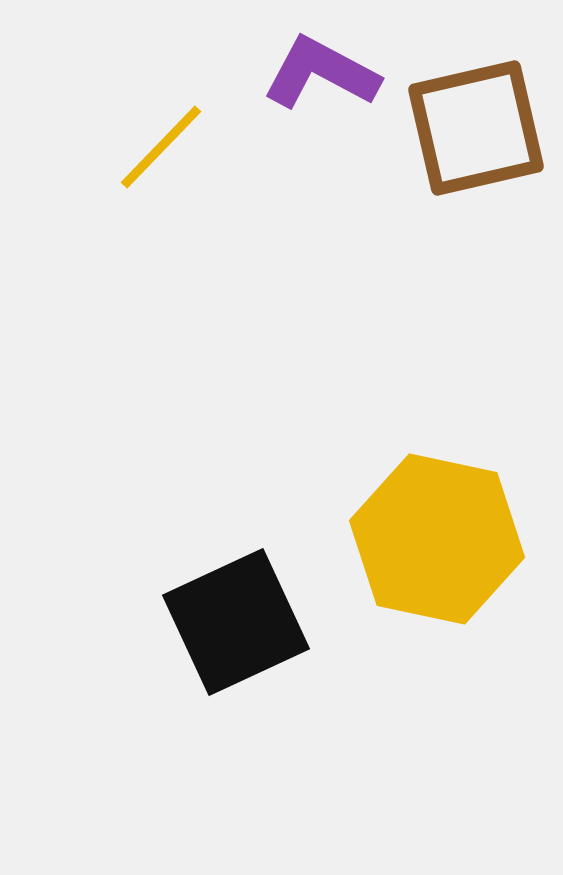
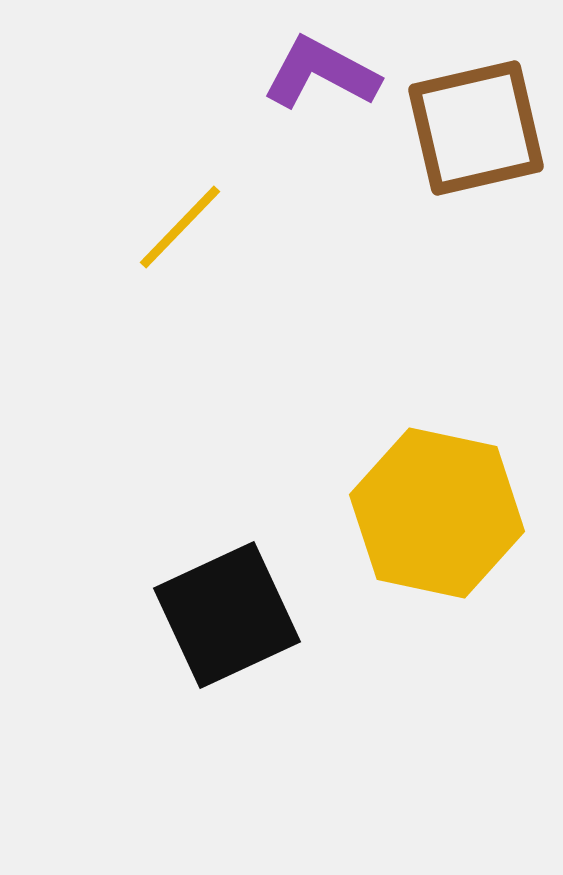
yellow line: moved 19 px right, 80 px down
yellow hexagon: moved 26 px up
black square: moved 9 px left, 7 px up
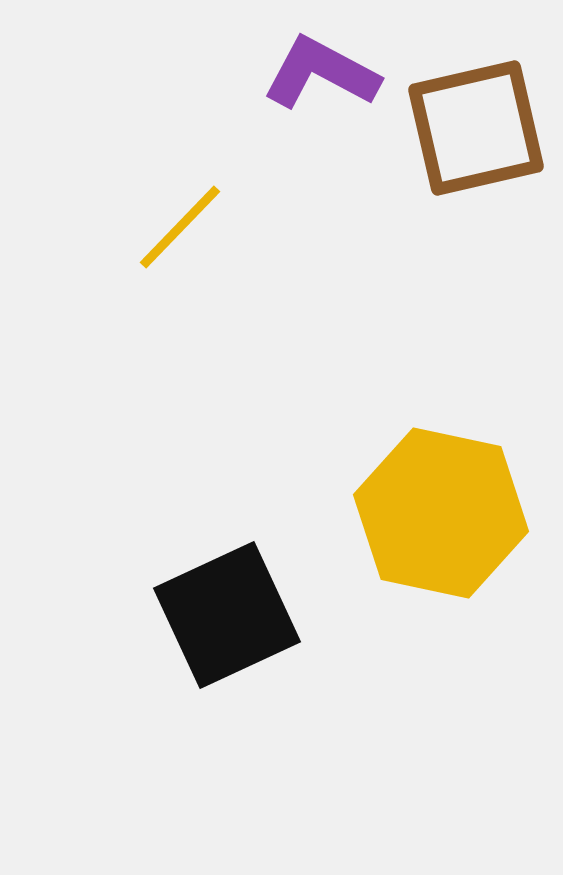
yellow hexagon: moved 4 px right
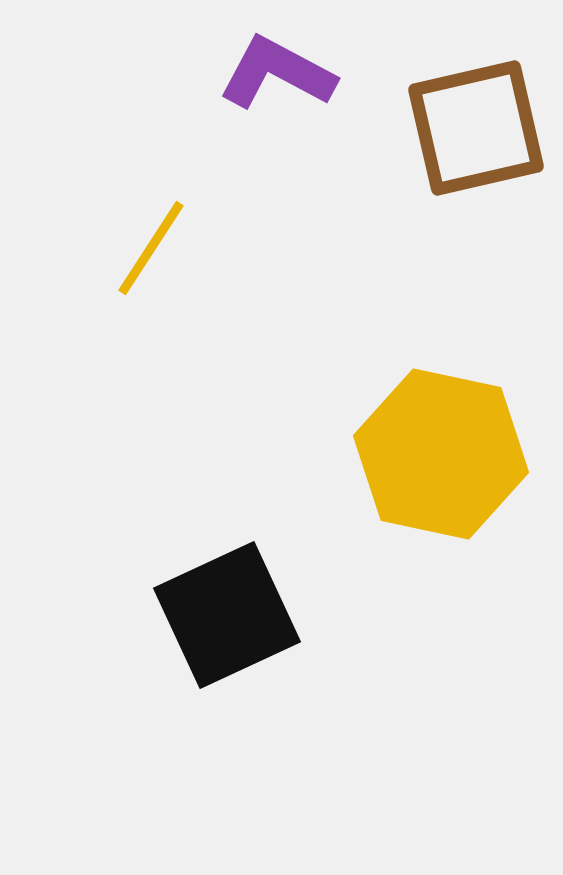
purple L-shape: moved 44 px left
yellow line: moved 29 px left, 21 px down; rotated 11 degrees counterclockwise
yellow hexagon: moved 59 px up
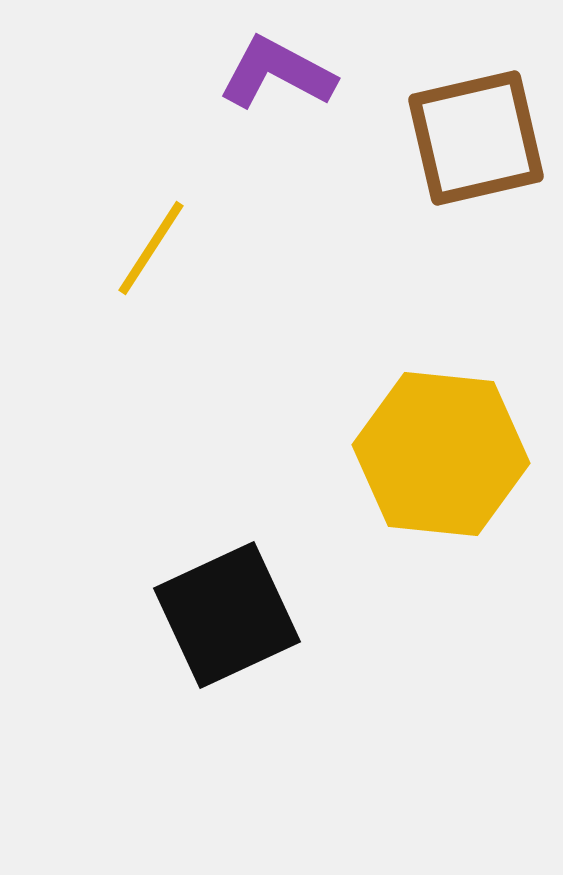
brown square: moved 10 px down
yellow hexagon: rotated 6 degrees counterclockwise
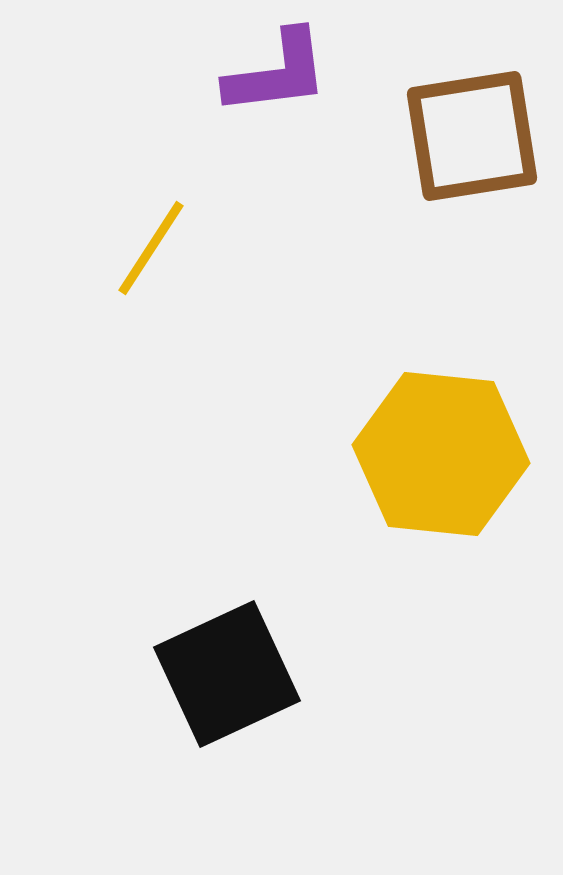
purple L-shape: rotated 145 degrees clockwise
brown square: moved 4 px left, 2 px up; rotated 4 degrees clockwise
black square: moved 59 px down
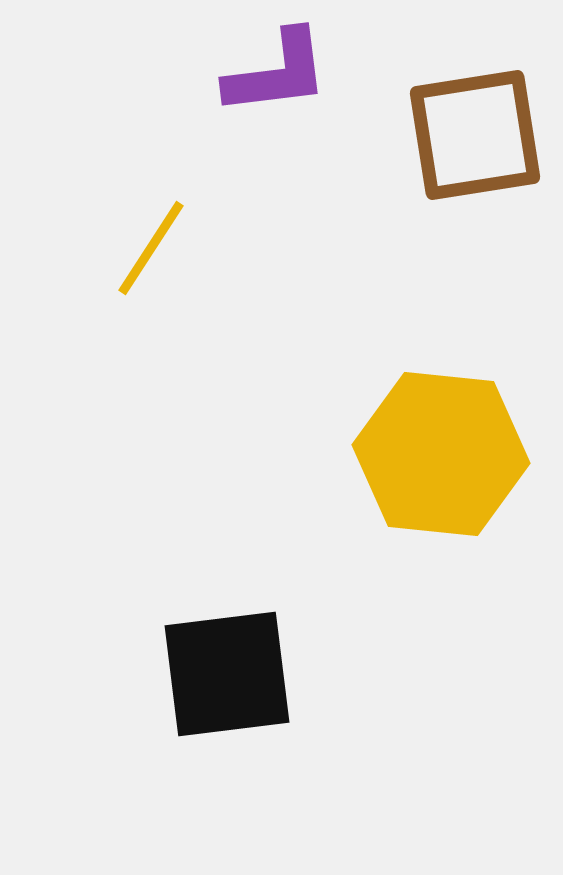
brown square: moved 3 px right, 1 px up
black square: rotated 18 degrees clockwise
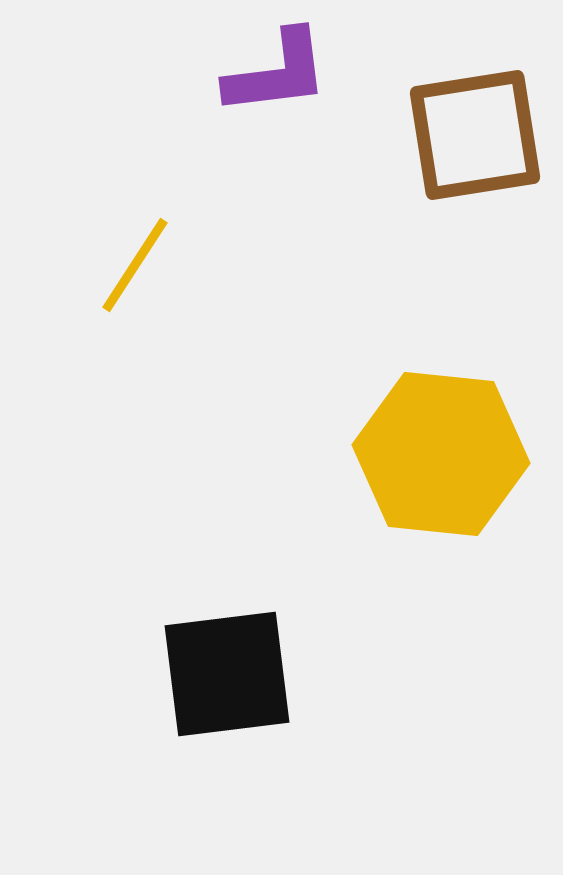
yellow line: moved 16 px left, 17 px down
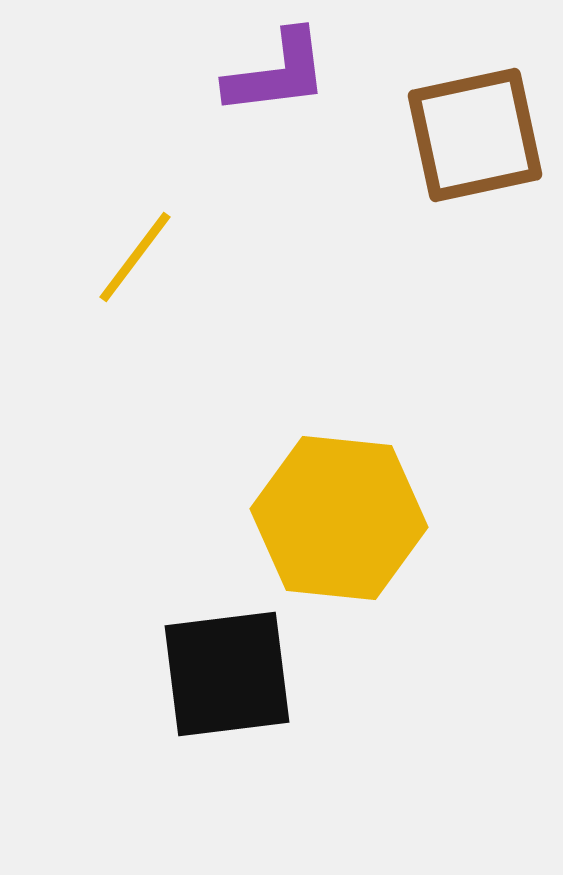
brown square: rotated 3 degrees counterclockwise
yellow line: moved 8 px up; rotated 4 degrees clockwise
yellow hexagon: moved 102 px left, 64 px down
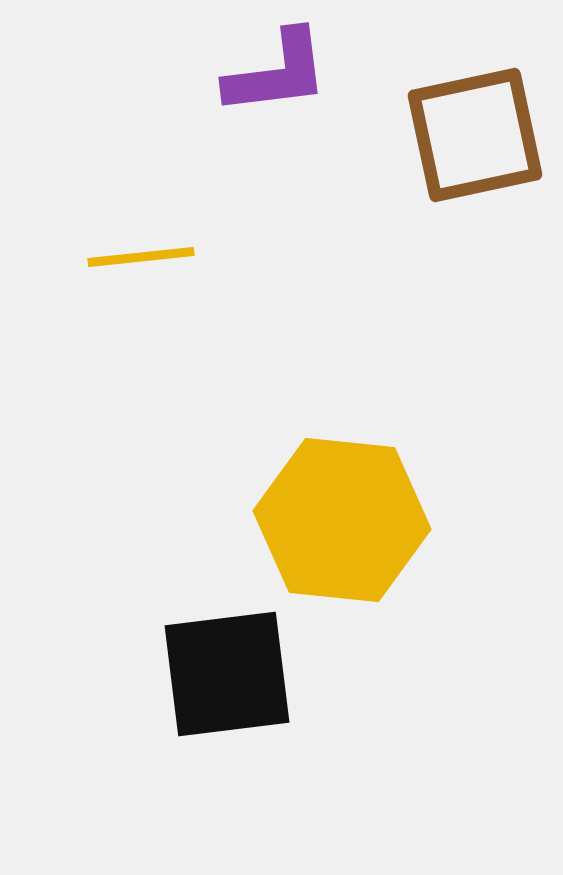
yellow line: moved 6 px right; rotated 47 degrees clockwise
yellow hexagon: moved 3 px right, 2 px down
